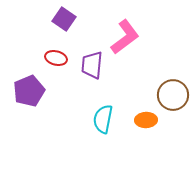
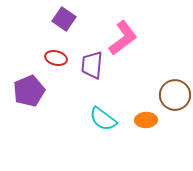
pink L-shape: moved 2 px left, 1 px down
brown circle: moved 2 px right
cyan semicircle: rotated 64 degrees counterclockwise
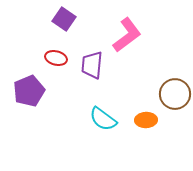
pink L-shape: moved 4 px right, 3 px up
brown circle: moved 1 px up
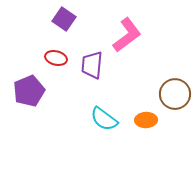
cyan semicircle: moved 1 px right
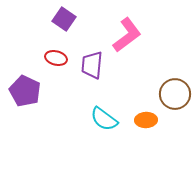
purple pentagon: moved 4 px left; rotated 24 degrees counterclockwise
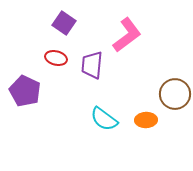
purple square: moved 4 px down
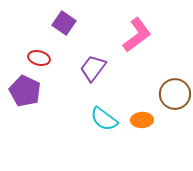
pink L-shape: moved 10 px right
red ellipse: moved 17 px left
purple trapezoid: moved 1 px right, 3 px down; rotated 32 degrees clockwise
orange ellipse: moved 4 px left
